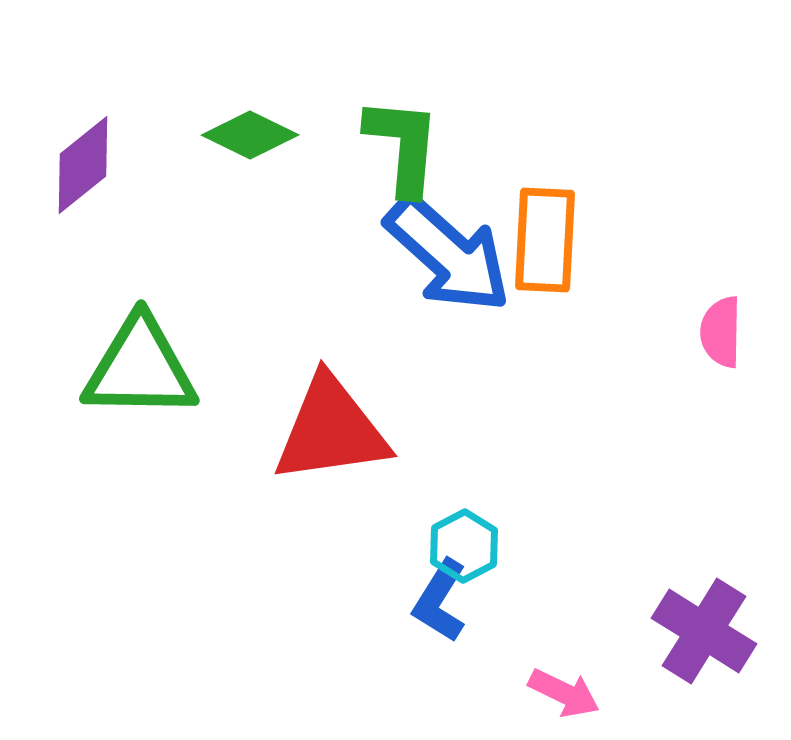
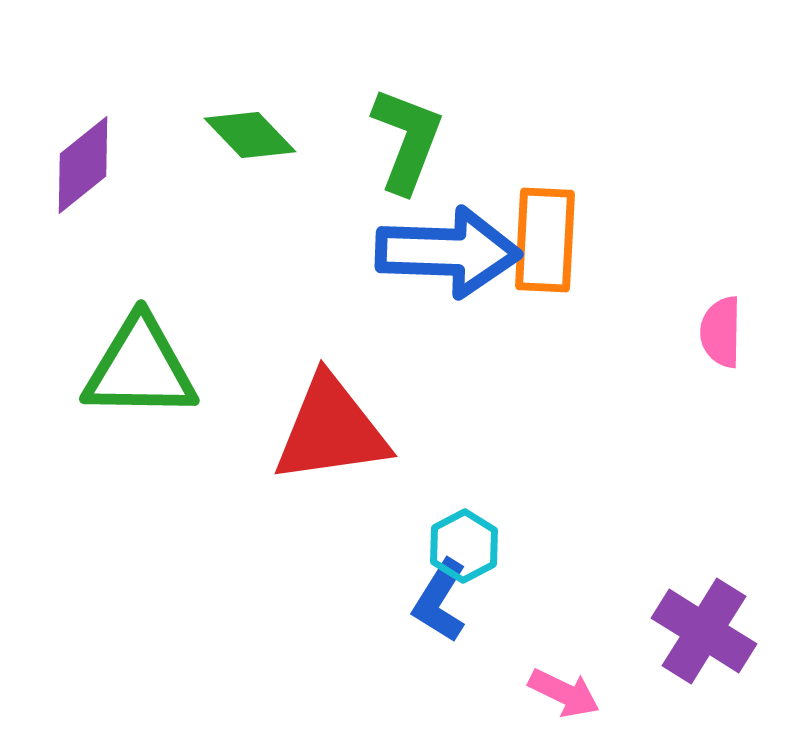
green diamond: rotated 20 degrees clockwise
green L-shape: moved 4 px right, 6 px up; rotated 16 degrees clockwise
blue arrow: moved 2 px up; rotated 40 degrees counterclockwise
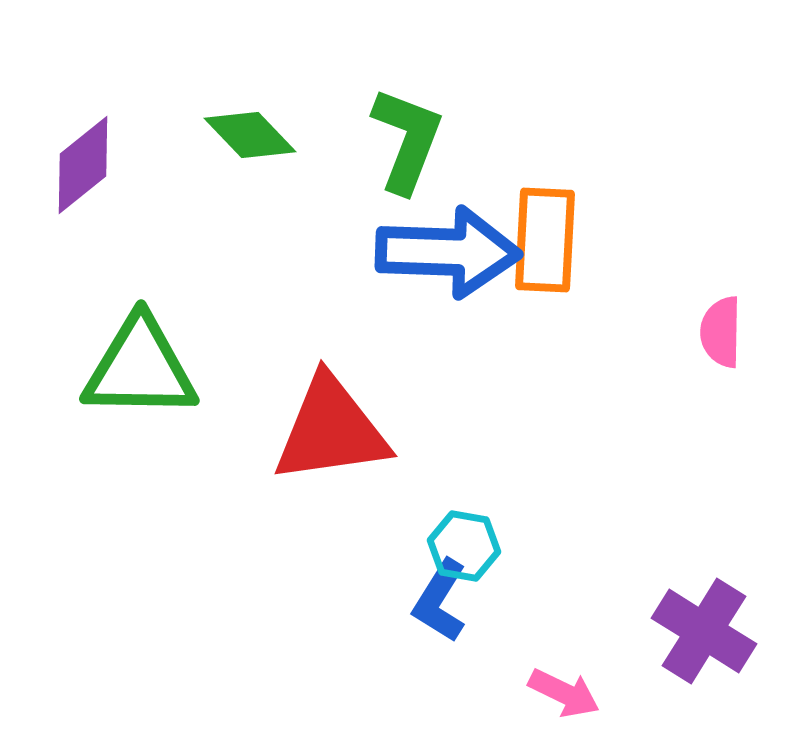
cyan hexagon: rotated 22 degrees counterclockwise
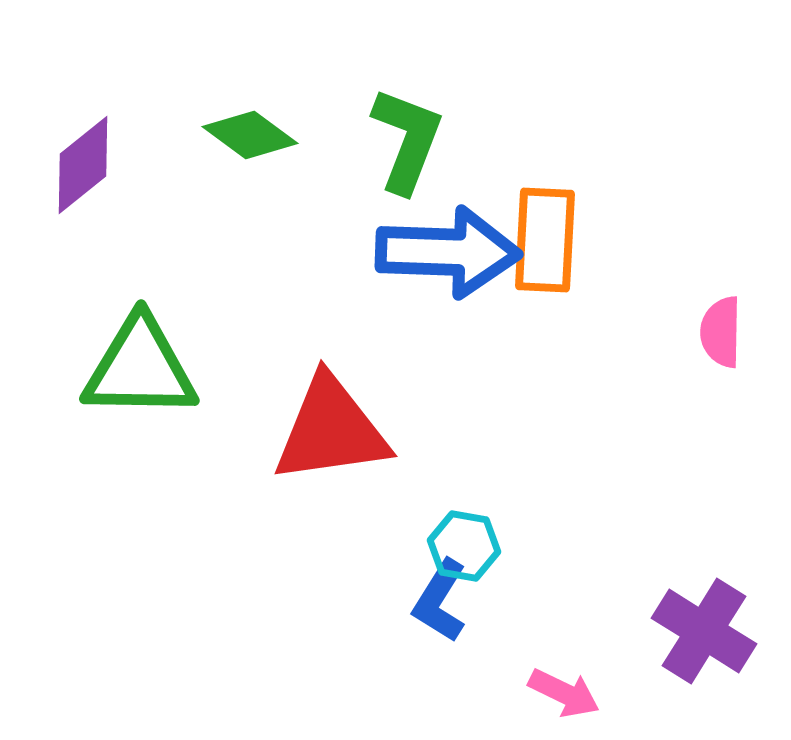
green diamond: rotated 10 degrees counterclockwise
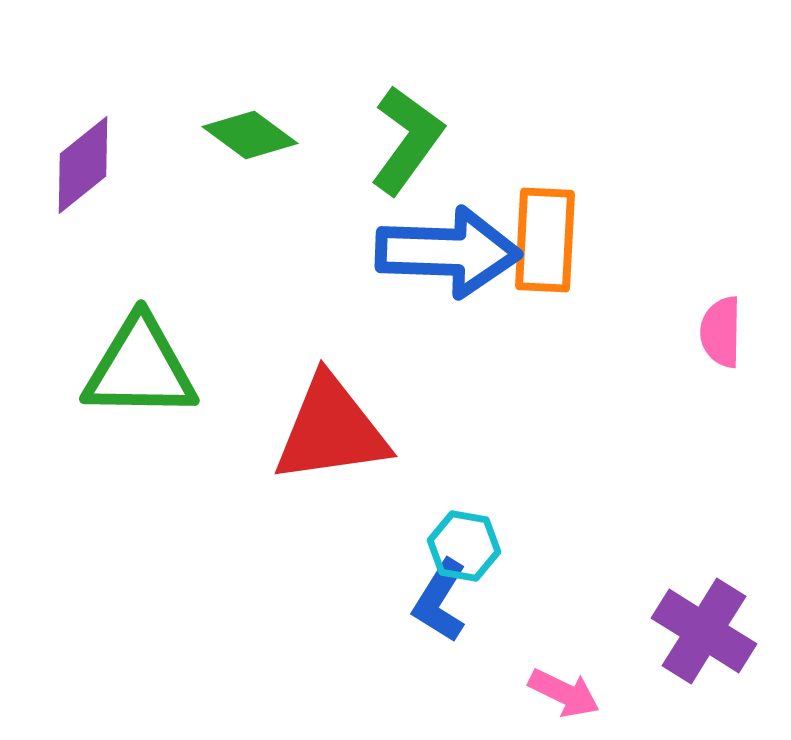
green L-shape: rotated 15 degrees clockwise
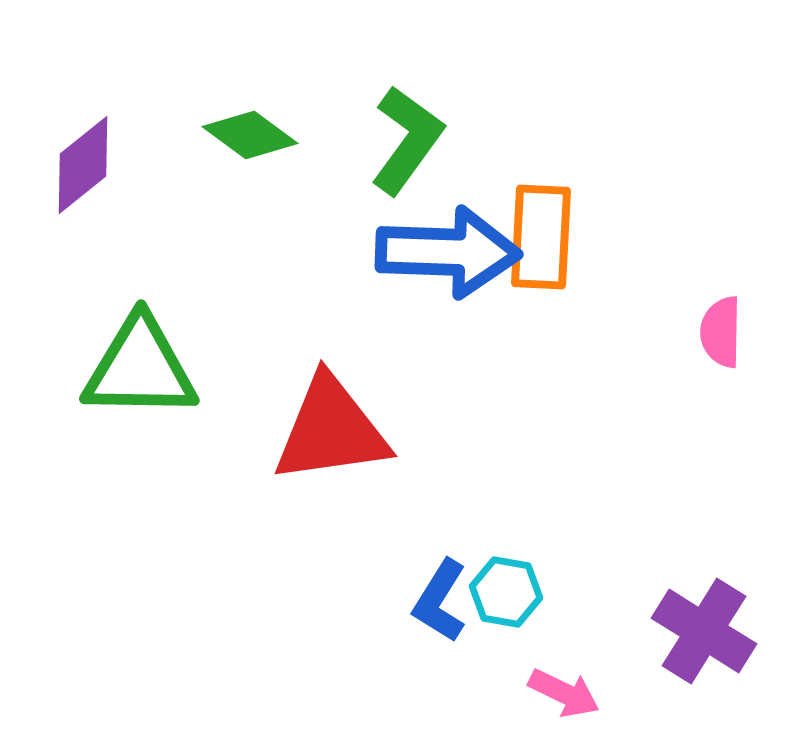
orange rectangle: moved 4 px left, 3 px up
cyan hexagon: moved 42 px right, 46 px down
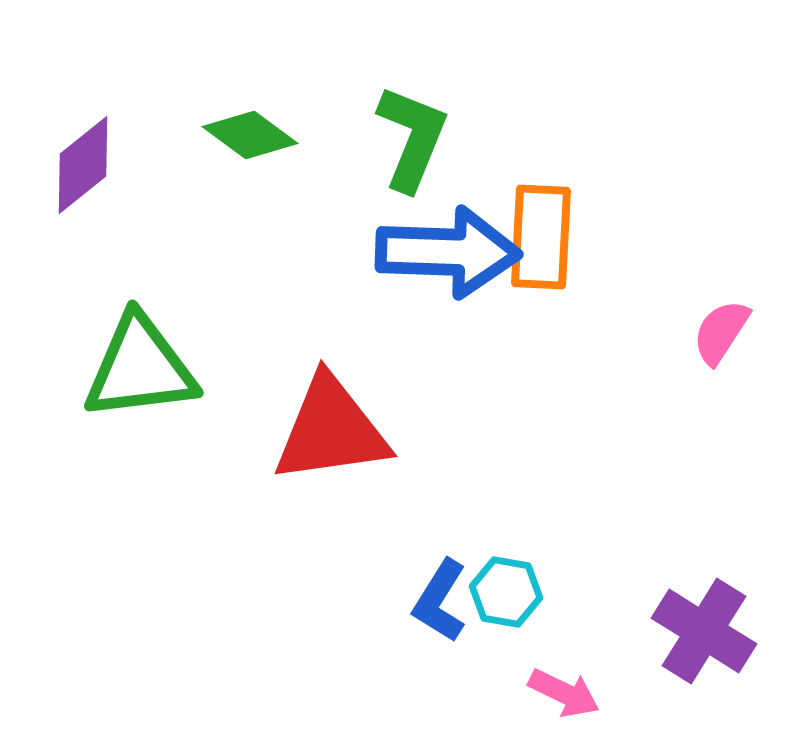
green L-shape: moved 5 px right, 2 px up; rotated 14 degrees counterclockwise
pink semicircle: rotated 32 degrees clockwise
green triangle: rotated 8 degrees counterclockwise
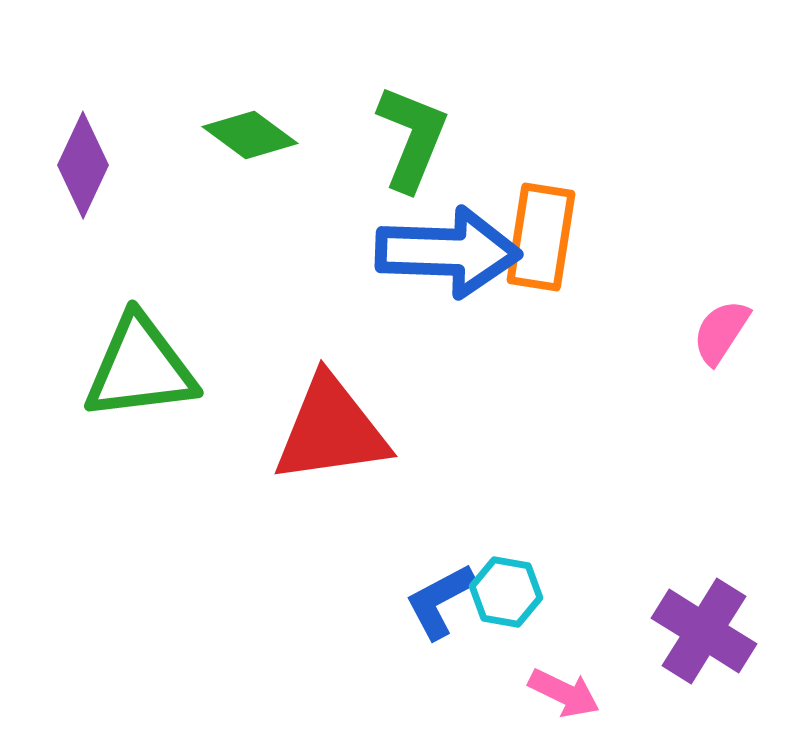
purple diamond: rotated 26 degrees counterclockwise
orange rectangle: rotated 6 degrees clockwise
blue L-shape: rotated 30 degrees clockwise
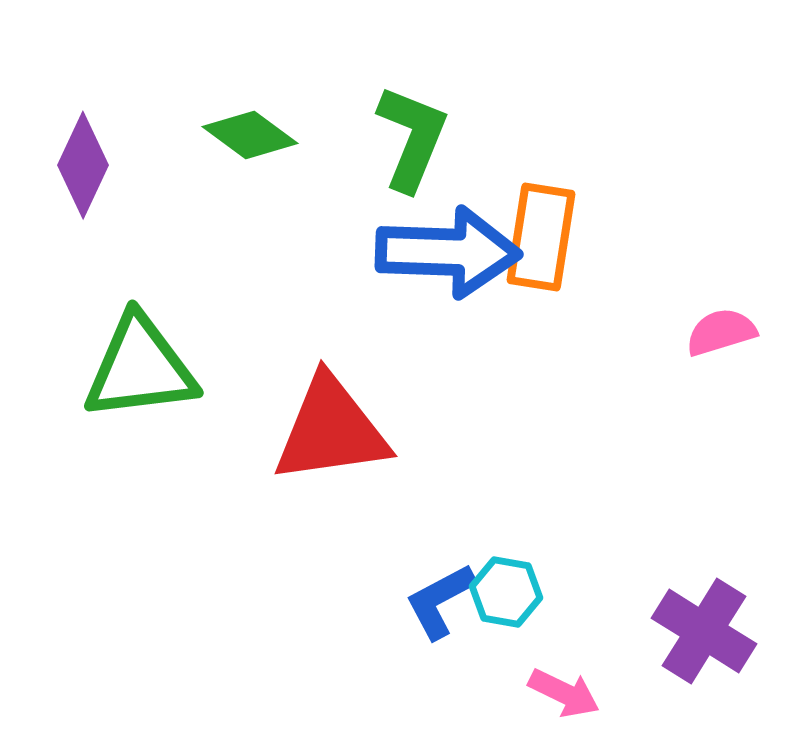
pink semicircle: rotated 40 degrees clockwise
